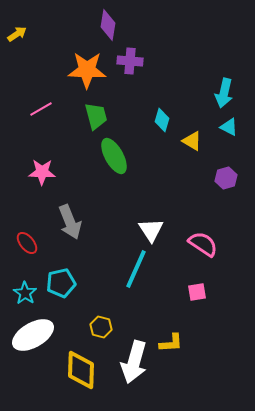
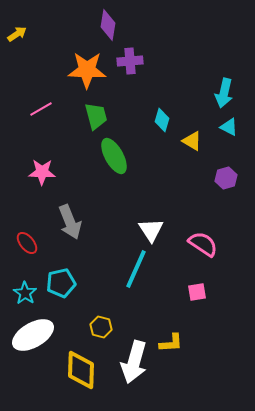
purple cross: rotated 10 degrees counterclockwise
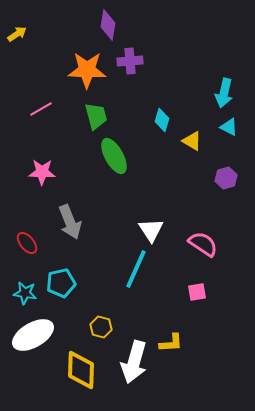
cyan star: rotated 25 degrees counterclockwise
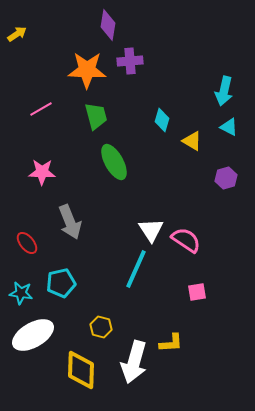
cyan arrow: moved 2 px up
green ellipse: moved 6 px down
pink semicircle: moved 17 px left, 4 px up
cyan star: moved 4 px left
